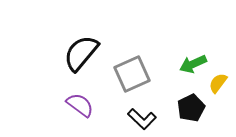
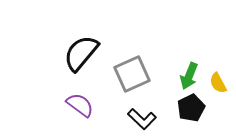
green arrow: moved 4 px left, 12 px down; rotated 44 degrees counterclockwise
yellow semicircle: rotated 65 degrees counterclockwise
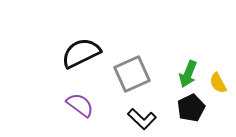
black semicircle: rotated 24 degrees clockwise
green arrow: moved 1 px left, 2 px up
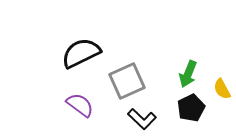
gray square: moved 5 px left, 7 px down
yellow semicircle: moved 4 px right, 6 px down
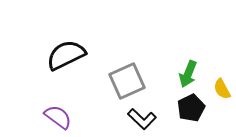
black semicircle: moved 15 px left, 2 px down
purple semicircle: moved 22 px left, 12 px down
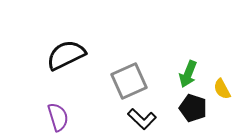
gray square: moved 2 px right
black pentagon: moved 2 px right; rotated 28 degrees counterclockwise
purple semicircle: rotated 36 degrees clockwise
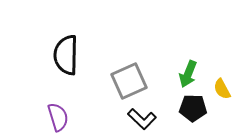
black semicircle: rotated 63 degrees counterclockwise
black pentagon: rotated 16 degrees counterclockwise
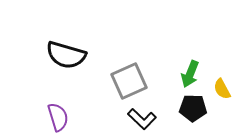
black semicircle: rotated 75 degrees counterclockwise
green arrow: moved 2 px right
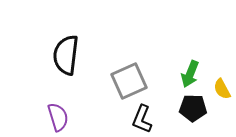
black semicircle: rotated 81 degrees clockwise
black L-shape: rotated 68 degrees clockwise
